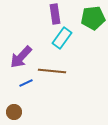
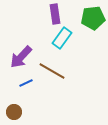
brown line: rotated 24 degrees clockwise
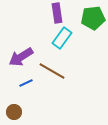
purple rectangle: moved 2 px right, 1 px up
purple arrow: rotated 15 degrees clockwise
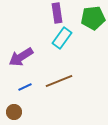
brown line: moved 7 px right, 10 px down; rotated 52 degrees counterclockwise
blue line: moved 1 px left, 4 px down
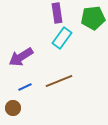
brown circle: moved 1 px left, 4 px up
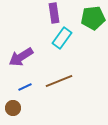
purple rectangle: moved 3 px left
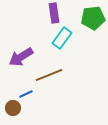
brown line: moved 10 px left, 6 px up
blue line: moved 1 px right, 7 px down
